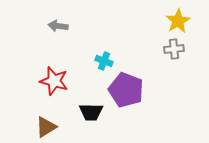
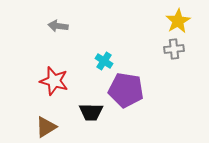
cyan cross: rotated 12 degrees clockwise
purple pentagon: rotated 12 degrees counterclockwise
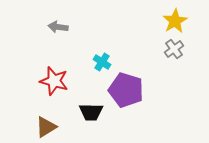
yellow star: moved 3 px left
gray arrow: moved 1 px down
gray cross: rotated 30 degrees counterclockwise
cyan cross: moved 2 px left, 1 px down
purple pentagon: rotated 8 degrees clockwise
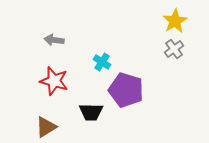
gray arrow: moved 4 px left, 13 px down
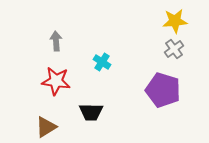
yellow star: rotated 25 degrees clockwise
gray arrow: moved 2 px right, 1 px down; rotated 78 degrees clockwise
red star: moved 2 px right; rotated 8 degrees counterclockwise
purple pentagon: moved 37 px right
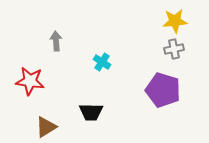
gray cross: rotated 24 degrees clockwise
red star: moved 26 px left
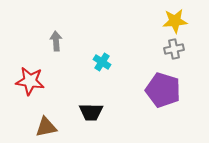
brown triangle: rotated 20 degrees clockwise
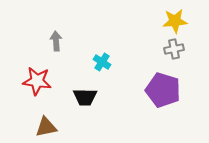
red star: moved 7 px right
black trapezoid: moved 6 px left, 15 px up
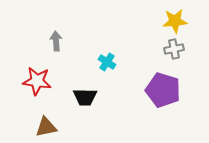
cyan cross: moved 5 px right
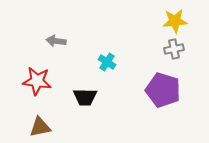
gray arrow: rotated 78 degrees counterclockwise
brown triangle: moved 6 px left
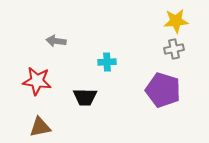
yellow star: moved 1 px right
cyan cross: rotated 36 degrees counterclockwise
